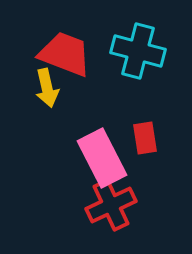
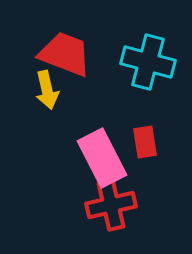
cyan cross: moved 10 px right, 11 px down
yellow arrow: moved 2 px down
red rectangle: moved 4 px down
red cross: rotated 12 degrees clockwise
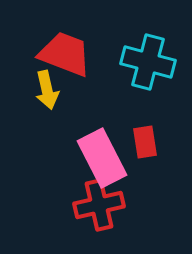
red cross: moved 12 px left
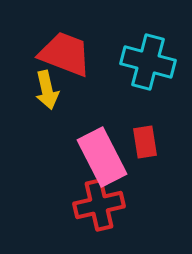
pink rectangle: moved 1 px up
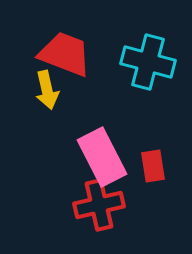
red rectangle: moved 8 px right, 24 px down
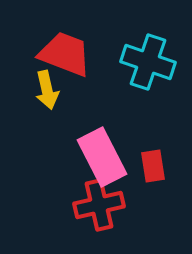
cyan cross: rotated 4 degrees clockwise
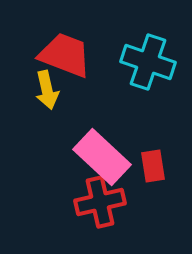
red trapezoid: moved 1 px down
pink rectangle: rotated 20 degrees counterclockwise
red cross: moved 1 px right, 3 px up
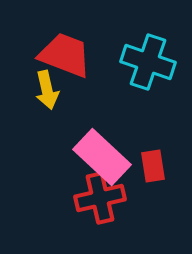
red cross: moved 4 px up
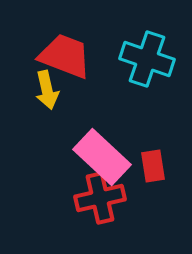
red trapezoid: moved 1 px down
cyan cross: moved 1 px left, 3 px up
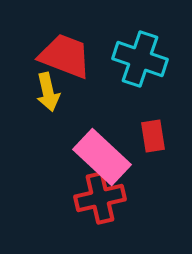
cyan cross: moved 7 px left
yellow arrow: moved 1 px right, 2 px down
red rectangle: moved 30 px up
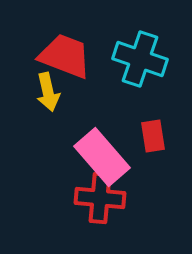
pink rectangle: rotated 6 degrees clockwise
red cross: rotated 18 degrees clockwise
